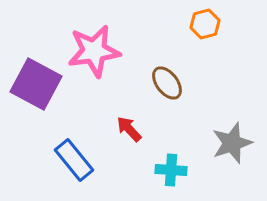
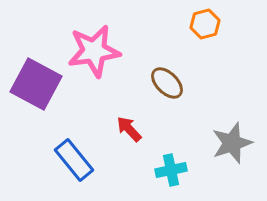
brown ellipse: rotated 8 degrees counterclockwise
cyan cross: rotated 16 degrees counterclockwise
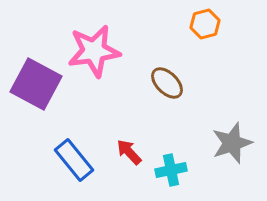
red arrow: moved 23 px down
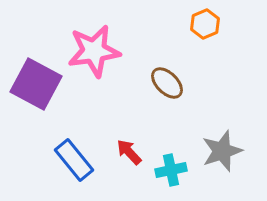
orange hexagon: rotated 8 degrees counterclockwise
gray star: moved 10 px left, 8 px down
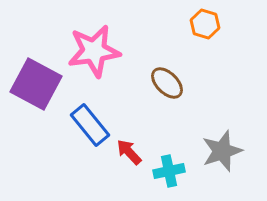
orange hexagon: rotated 20 degrees counterclockwise
blue rectangle: moved 16 px right, 35 px up
cyan cross: moved 2 px left, 1 px down
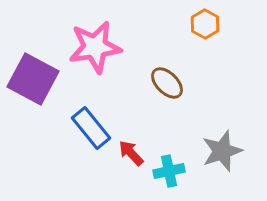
orange hexagon: rotated 12 degrees clockwise
pink star: moved 1 px right, 4 px up
purple square: moved 3 px left, 5 px up
blue rectangle: moved 1 px right, 3 px down
red arrow: moved 2 px right, 1 px down
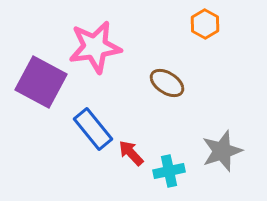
purple square: moved 8 px right, 3 px down
brown ellipse: rotated 12 degrees counterclockwise
blue rectangle: moved 2 px right, 1 px down
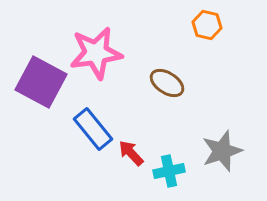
orange hexagon: moved 2 px right, 1 px down; rotated 16 degrees counterclockwise
pink star: moved 1 px right, 6 px down
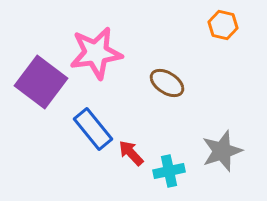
orange hexagon: moved 16 px right
purple square: rotated 9 degrees clockwise
